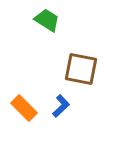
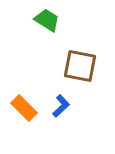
brown square: moved 1 px left, 3 px up
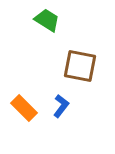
blue L-shape: rotated 10 degrees counterclockwise
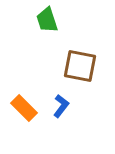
green trapezoid: rotated 140 degrees counterclockwise
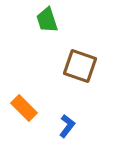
brown square: rotated 8 degrees clockwise
blue L-shape: moved 6 px right, 20 px down
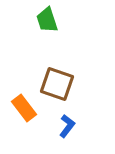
brown square: moved 23 px left, 18 px down
orange rectangle: rotated 8 degrees clockwise
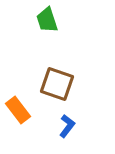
orange rectangle: moved 6 px left, 2 px down
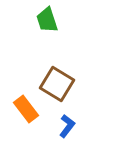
brown square: rotated 12 degrees clockwise
orange rectangle: moved 8 px right, 1 px up
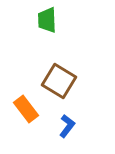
green trapezoid: rotated 16 degrees clockwise
brown square: moved 2 px right, 3 px up
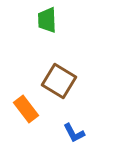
blue L-shape: moved 7 px right, 7 px down; rotated 115 degrees clockwise
